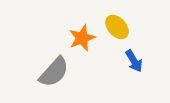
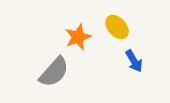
orange star: moved 4 px left, 1 px up
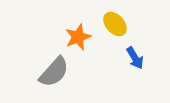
yellow ellipse: moved 2 px left, 3 px up
blue arrow: moved 1 px right, 3 px up
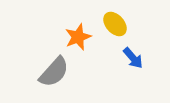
blue arrow: moved 2 px left; rotated 10 degrees counterclockwise
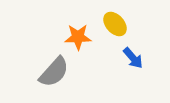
orange star: rotated 20 degrees clockwise
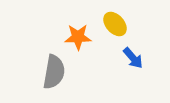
gray semicircle: rotated 32 degrees counterclockwise
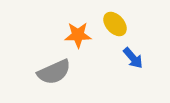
orange star: moved 2 px up
gray semicircle: rotated 56 degrees clockwise
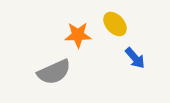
blue arrow: moved 2 px right
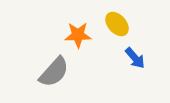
yellow ellipse: moved 2 px right
gray semicircle: rotated 24 degrees counterclockwise
